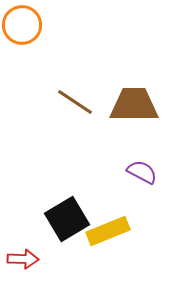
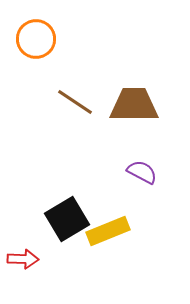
orange circle: moved 14 px right, 14 px down
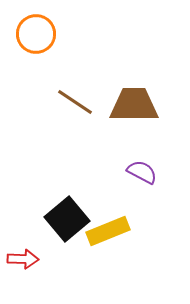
orange circle: moved 5 px up
black square: rotated 9 degrees counterclockwise
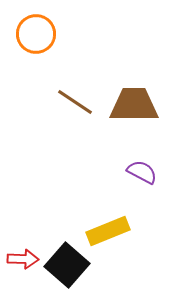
black square: moved 46 px down; rotated 9 degrees counterclockwise
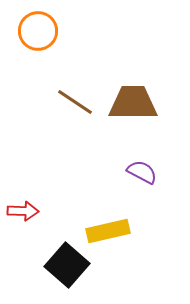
orange circle: moved 2 px right, 3 px up
brown trapezoid: moved 1 px left, 2 px up
yellow rectangle: rotated 9 degrees clockwise
red arrow: moved 48 px up
